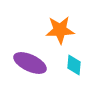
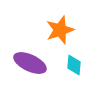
orange star: rotated 16 degrees counterclockwise
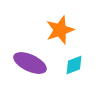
cyan diamond: rotated 65 degrees clockwise
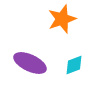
orange star: moved 2 px right, 11 px up
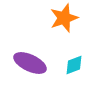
orange star: moved 2 px right, 1 px up
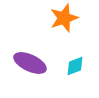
cyan diamond: moved 1 px right, 1 px down
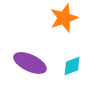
cyan diamond: moved 3 px left
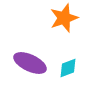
cyan diamond: moved 4 px left, 2 px down
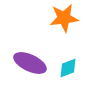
orange star: rotated 12 degrees clockwise
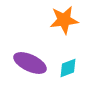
orange star: moved 2 px down
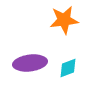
purple ellipse: rotated 32 degrees counterclockwise
